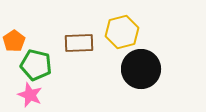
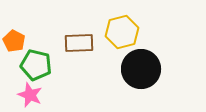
orange pentagon: rotated 10 degrees counterclockwise
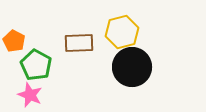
green pentagon: rotated 16 degrees clockwise
black circle: moved 9 px left, 2 px up
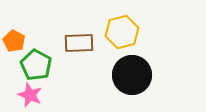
black circle: moved 8 px down
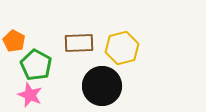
yellow hexagon: moved 16 px down
black circle: moved 30 px left, 11 px down
